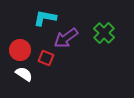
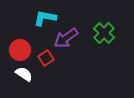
red square: rotated 35 degrees clockwise
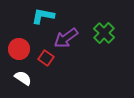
cyan L-shape: moved 2 px left, 2 px up
red circle: moved 1 px left, 1 px up
red square: rotated 21 degrees counterclockwise
white semicircle: moved 1 px left, 4 px down
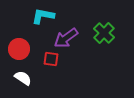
red square: moved 5 px right, 1 px down; rotated 28 degrees counterclockwise
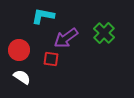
red circle: moved 1 px down
white semicircle: moved 1 px left, 1 px up
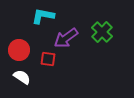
green cross: moved 2 px left, 1 px up
red square: moved 3 px left
